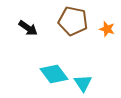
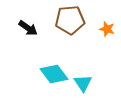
brown pentagon: moved 3 px left, 1 px up; rotated 16 degrees counterclockwise
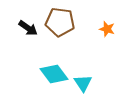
brown pentagon: moved 10 px left, 2 px down; rotated 12 degrees clockwise
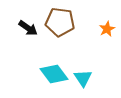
orange star: rotated 28 degrees clockwise
cyan triangle: moved 5 px up
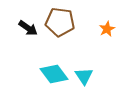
cyan triangle: moved 1 px right, 2 px up
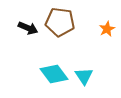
black arrow: rotated 12 degrees counterclockwise
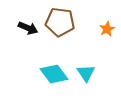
cyan triangle: moved 2 px right, 3 px up
